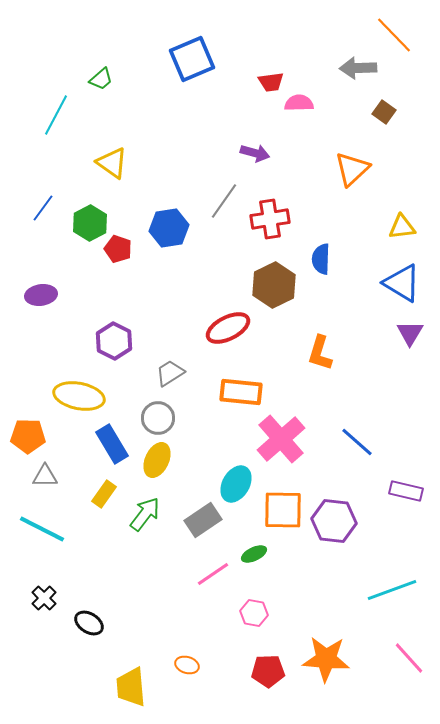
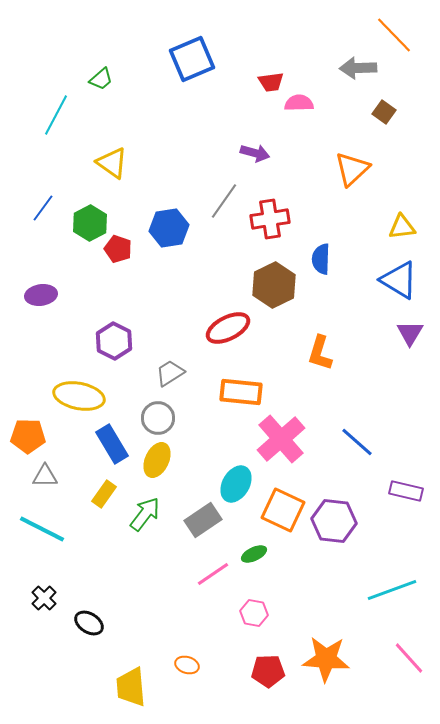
blue triangle at (402, 283): moved 3 px left, 3 px up
orange square at (283, 510): rotated 24 degrees clockwise
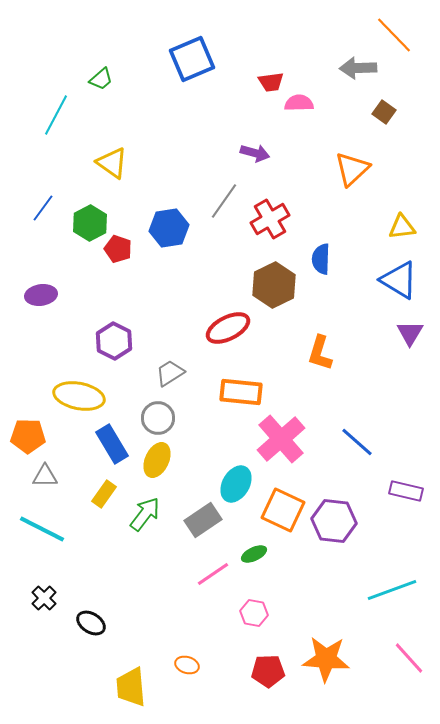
red cross at (270, 219): rotated 21 degrees counterclockwise
black ellipse at (89, 623): moved 2 px right
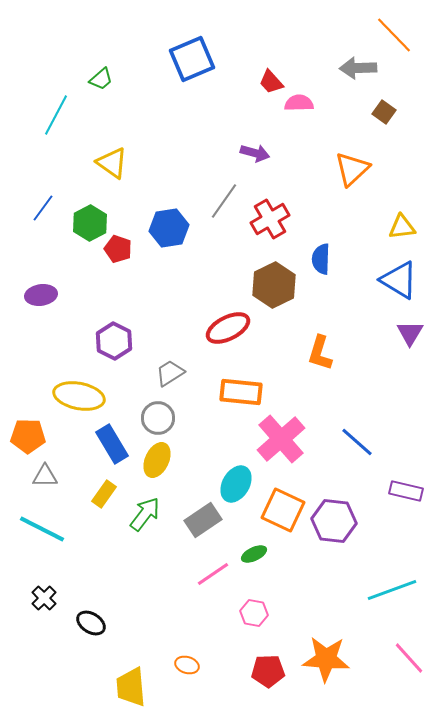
red trapezoid at (271, 82): rotated 56 degrees clockwise
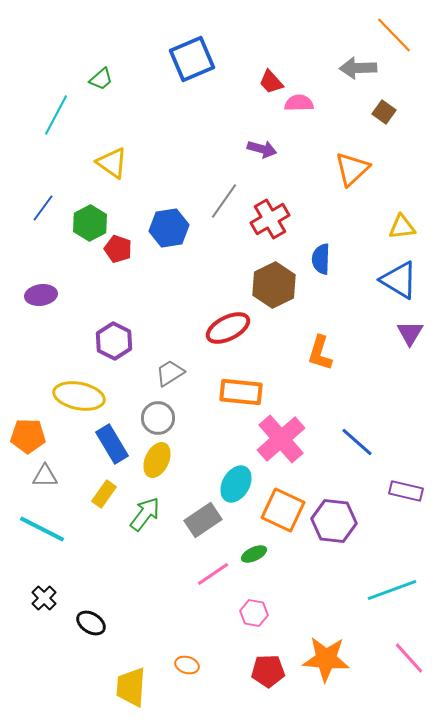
purple arrow at (255, 153): moved 7 px right, 4 px up
yellow trapezoid at (131, 687): rotated 9 degrees clockwise
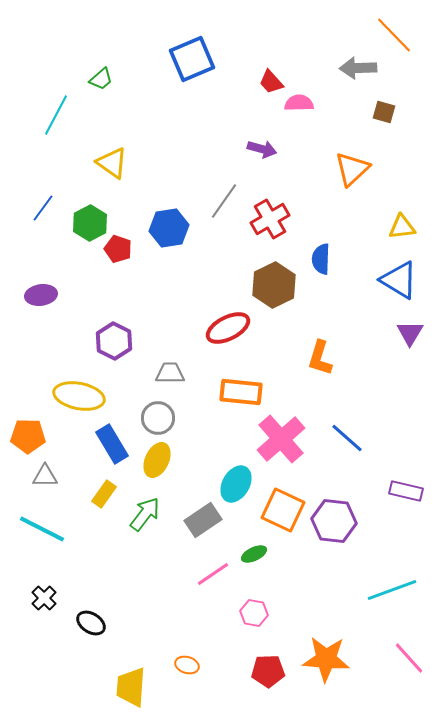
brown square at (384, 112): rotated 20 degrees counterclockwise
orange L-shape at (320, 353): moved 5 px down
gray trapezoid at (170, 373): rotated 32 degrees clockwise
blue line at (357, 442): moved 10 px left, 4 px up
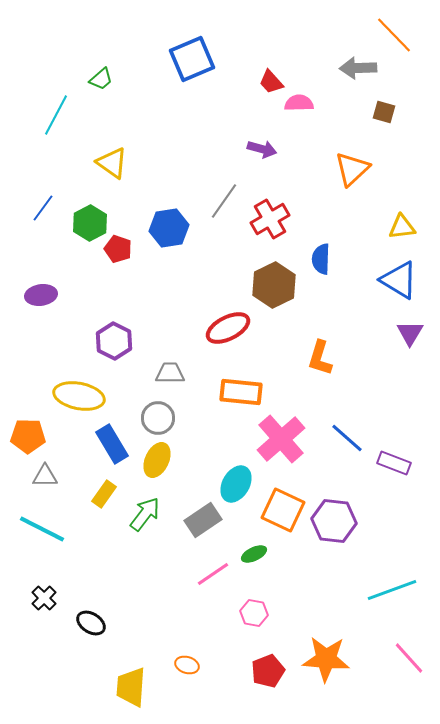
purple rectangle at (406, 491): moved 12 px left, 28 px up; rotated 8 degrees clockwise
red pentagon at (268, 671): rotated 20 degrees counterclockwise
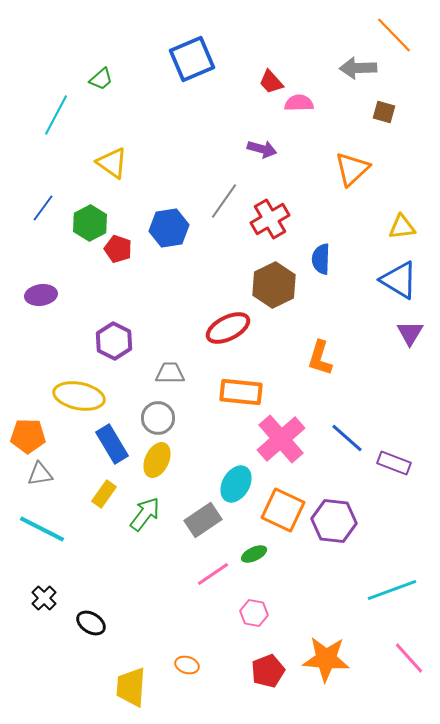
gray triangle at (45, 476): moved 5 px left, 2 px up; rotated 8 degrees counterclockwise
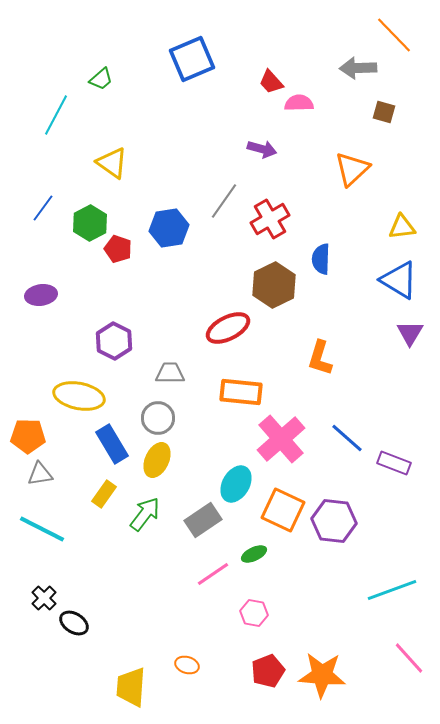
black ellipse at (91, 623): moved 17 px left
orange star at (326, 659): moved 4 px left, 16 px down
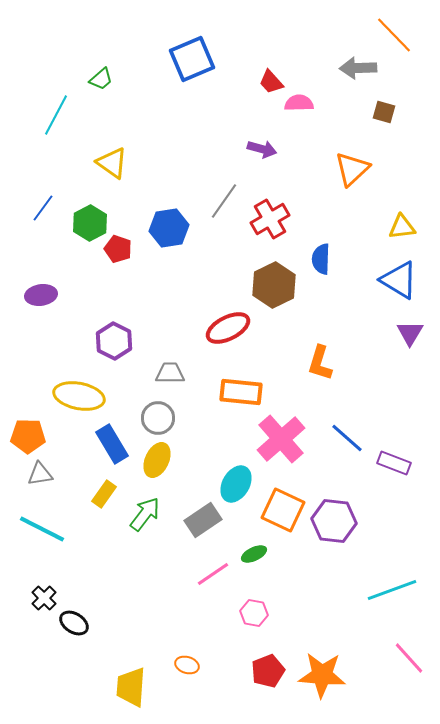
orange L-shape at (320, 358): moved 5 px down
